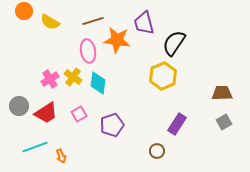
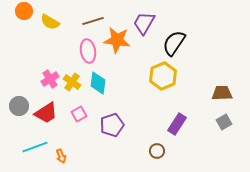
purple trapezoid: rotated 45 degrees clockwise
yellow cross: moved 1 px left, 5 px down
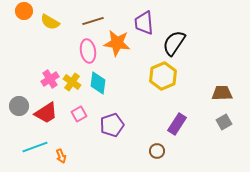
purple trapezoid: rotated 35 degrees counterclockwise
orange star: moved 3 px down
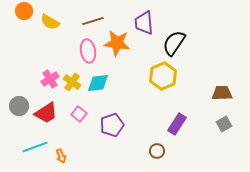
cyan diamond: rotated 75 degrees clockwise
pink square: rotated 21 degrees counterclockwise
gray square: moved 2 px down
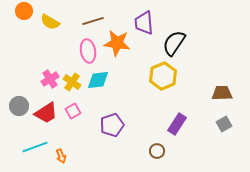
cyan diamond: moved 3 px up
pink square: moved 6 px left, 3 px up; rotated 21 degrees clockwise
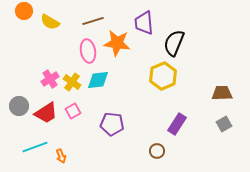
black semicircle: rotated 12 degrees counterclockwise
purple pentagon: moved 1 px up; rotated 25 degrees clockwise
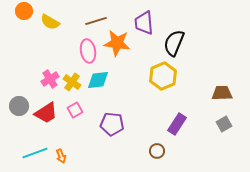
brown line: moved 3 px right
pink square: moved 2 px right, 1 px up
cyan line: moved 6 px down
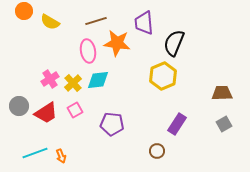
yellow cross: moved 1 px right, 1 px down; rotated 12 degrees clockwise
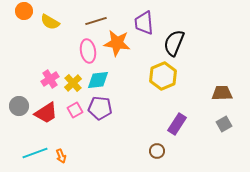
purple pentagon: moved 12 px left, 16 px up
